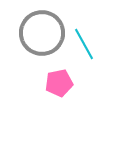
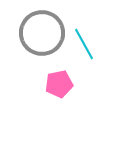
pink pentagon: moved 1 px down
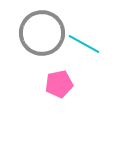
cyan line: rotated 32 degrees counterclockwise
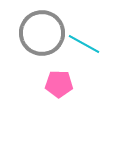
pink pentagon: rotated 12 degrees clockwise
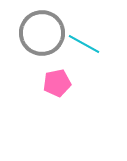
pink pentagon: moved 2 px left, 1 px up; rotated 12 degrees counterclockwise
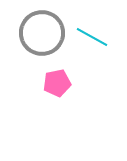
cyan line: moved 8 px right, 7 px up
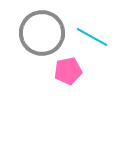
pink pentagon: moved 11 px right, 12 px up
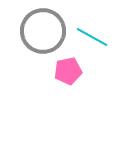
gray circle: moved 1 px right, 2 px up
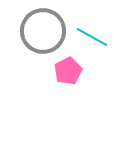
pink pentagon: rotated 16 degrees counterclockwise
